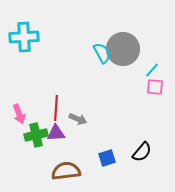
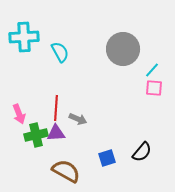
cyan semicircle: moved 42 px left, 1 px up
pink square: moved 1 px left, 1 px down
brown semicircle: rotated 36 degrees clockwise
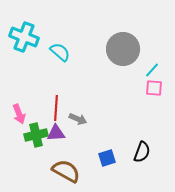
cyan cross: rotated 24 degrees clockwise
cyan semicircle: rotated 20 degrees counterclockwise
black semicircle: rotated 20 degrees counterclockwise
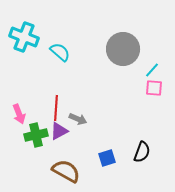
purple triangle: moved 3 px right, 2 px up; rotated 24 degrees counterclockwise
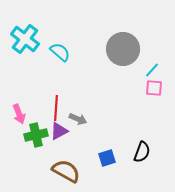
cyan cross: moved 1 px right, 2 px down; rotated 16 degrees clockwise
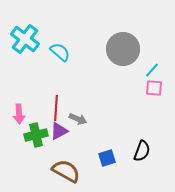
pink arrow: rotated 18 degrees clockwise
black semicircle: moved 1 px up
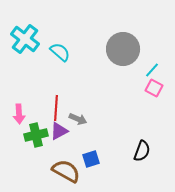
pink square: rotated 24 degrees clockwise
blue square: moved 16 px left, 1 px down
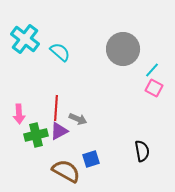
black semicircle: rotated 30 degrees counterclockwise
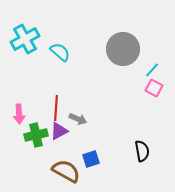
cyan cross: rotated 24 degrees clockwise
